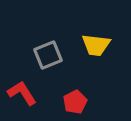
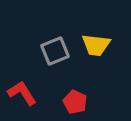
gray square: moved 7 px right, 4 px up
red pentagon: rotated 20 degrees counterclockwise
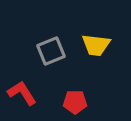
gray square: moved 4 px left
red pentagon: rotated 25 degrees counterclockwise
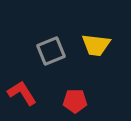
red pentagon: moved 1 px up
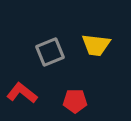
gray square: moved 1 px left, 1 px down
red L-shape: rotated 20 degrees counterclockwise
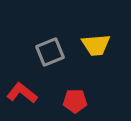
yellow trapezoid: rotated 12 degrees counterclockwise
